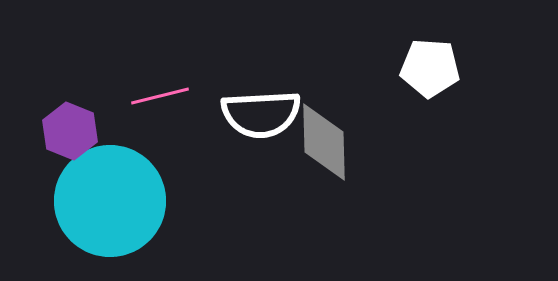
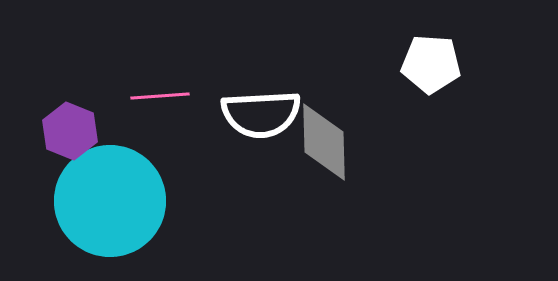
white pentagon: moved 1 px right, 4 px up
pink line: rotated 10 degrees clockwise
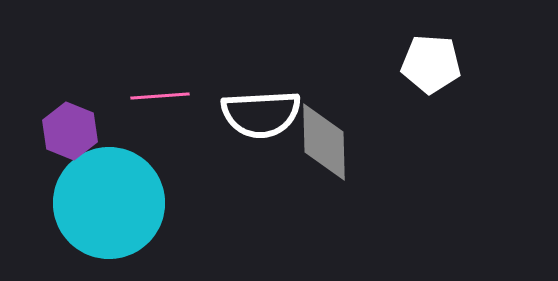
cyan circle: moved 1 px left, 2 px down
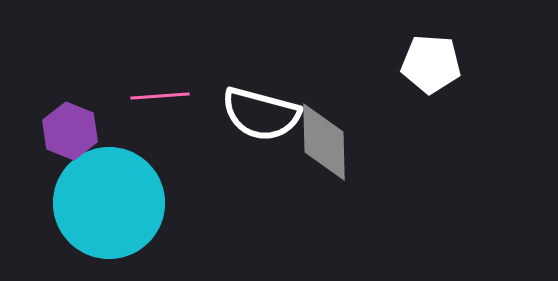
white semicircle: rotated 18 degrees clockwise
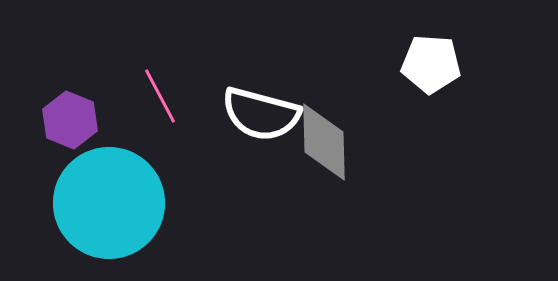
pink line: rotated 66 degrees clockwise
purple hexagon: moved 11 px up
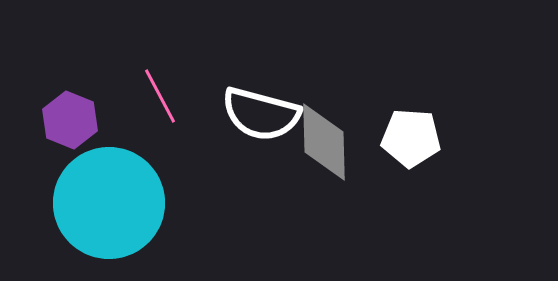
white pentagon: moved 20 px left, 74 px down
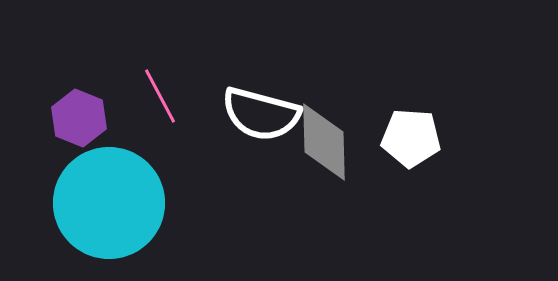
purple hexagon: moved 9 px right, 2 px up
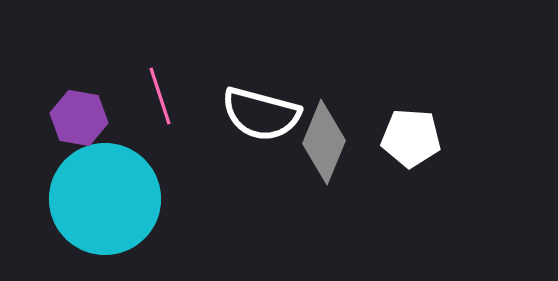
pink line: rotated 10 degrees clockwise
purple hexagon: rotated 12 degrees counterclockwise
gray diamond: rotated 24 degrees clockwise
cyan circle: moved 4 px left, 4 px up
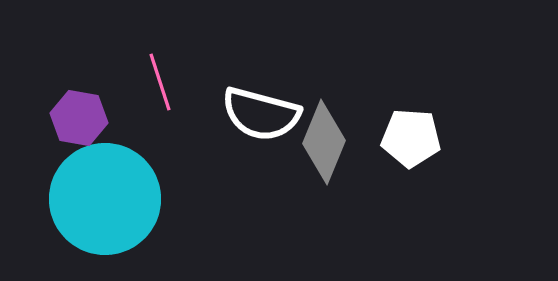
pink line: moved 14 px up
